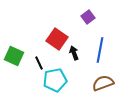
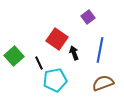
green square: rotated 24 degrees clockwise
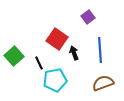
blue line: rotated 15 degrees counterclockwise
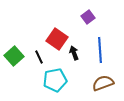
black line: moved 6 px up
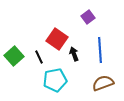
black arrow: moved 1 px down
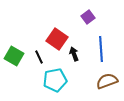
blue line: moved 1 px right, 1 px up
green square: rotated 18 degrees counterclockwise
brown semicircle: moved 4 px right, 2 px up
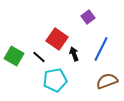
blue line: rotated 30 degrees clockwise
black line: rotated 24 degrees counterclockwise
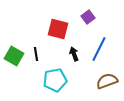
red square: moved 1 px right, 10 px up; rotated 20 degrees counterclockwise
blue line: moved 2 px left
black line: moved 3 px left, 3 px up; rotated 40 degrees clockwise
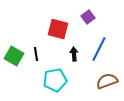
black arrow: rotated 16 degrees clockwise
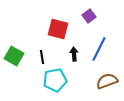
purple square: moved 1 px right, 1 px up
black line: moved 6 px right, 3 px down
